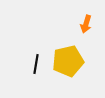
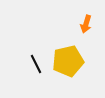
black line: rotated 36 degrees counterclockwise
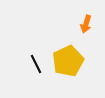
yellow pentagon: rotated 12 degrees counterclockwise
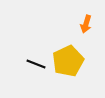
black line: rotated 42 degrees counterclockwise
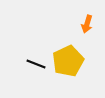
orange arrow: moved 1 px right
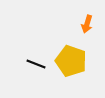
yellow pentagon: moved 3 px right; rotated 28 degrees counterclockwise
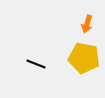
yellow pentagon: moved 13 px right, 3 px up; rotated 8 degrees counterclockwise
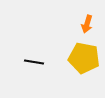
black line: moved 2 px left, 2 px up; rotated 12 degrees counterclockwise
